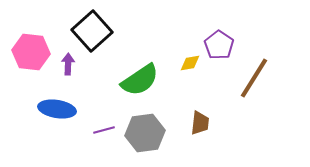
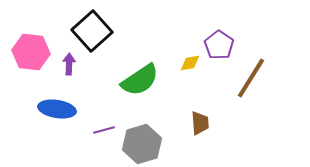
purple arrow: moved 1 px right
brown line: moved 3 px left
brown trapezoid: rotated 10 degrees counterclockwise
gray hexagon: moved 3 px left, 11 px down; rotated 9 degrees counterclockwise
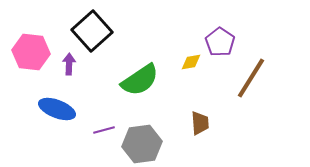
purple pentagon: moved 1 px right, 3 px up
yellow diamond: moved 1 px right, 1 px up
blue ellipse: rotated 12 degrees clockwise
gray hexagon: rotated 9 degrees clockwise
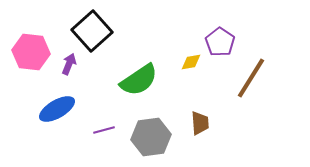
purple arrow: rotated 20 degrees clockwise
green semicircle: moved 1 px left
blue ellipse: rotated 51 degrees counterclockwise
gray hexagon: moved 9 px right, 7 px up
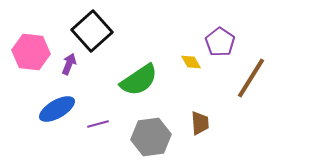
yellow diamond: rotated 70 degrees clockwise
purple line: moved 6 px left, 6 px up
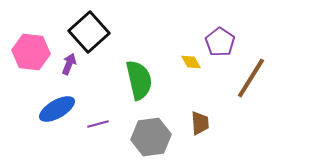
black square: moved 3 px left, 1 px down
green semicircle: rotated 69 degrees counterclockwise
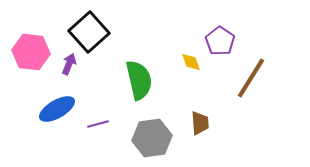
purple pentagon: moved 1 px up
yellow diamond: rotated 10 degrees clockwise
gray hexagon: moved 1 px right, 1 px down
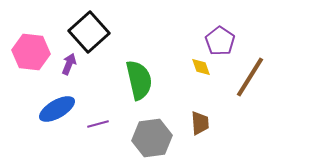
yellow diamond: moved 10 px right, 5 px down
brown line: moved 1 px left, 1 px up
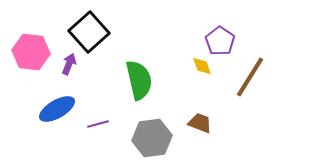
yellow diamond: moved 1 px right, 1 px up
brown trapezoid: rotated 65 degrees counterclockwise
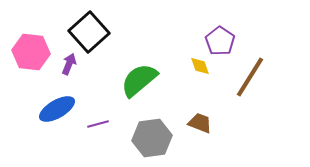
yellow diamond: moved 2 px left
green semicircle: rotated 117 degrees counterclockwise
